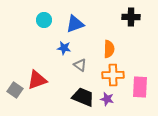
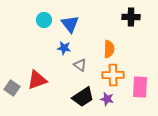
blue triangle: moved 5 px left; rotated 48 degrees counterclockwise
gray square: moved 3 px left, 2 px up
black trapezoid: rotated 125 degrees clockwise
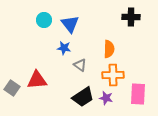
red triangle: rotated 15 degrees clockwise
pink rectangle: moved 2 px left, 7 px down
purple star: moved 1 px left, 1 px up
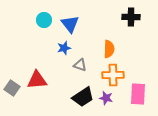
blue star: rotated 24 degrees counterclockwise
gray triangle: rotated 16 degrees counterclockwise
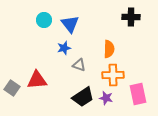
gray triangle: moved 1 px left
pink rectangle: rotated 15 degrees counterclockwise
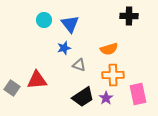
black cross: moved 2 px left, 1 px up
orange semicircle: rotated 72 degrees clockwise
purple star: rotated 24 degrees clockwise
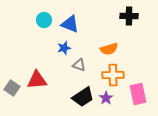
blue triangle: rotated 30 degrees counterclockwise
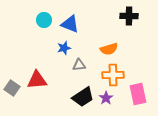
gray triangle: rotated 24 degrees counterclockwise
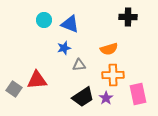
black cross: moved 1 px left, 1 px down
gray square: moved 2 px right, 1 px down
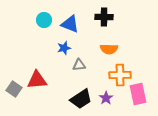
black cross: moved 24 px left
orange semicircle: rotated 18 degrees clockwise
orange cross: moved 7 px right
black trapezoid: moved 2 px left, 2 px down
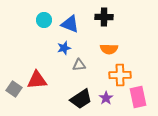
pink rectangle: moved 3 px down
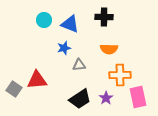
black trapezoid: moved 1 px left
